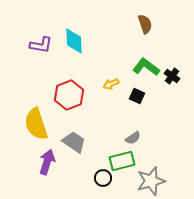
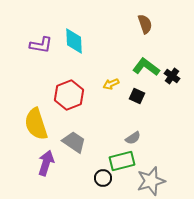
purple arrow: moved 1 px left, 1 px down
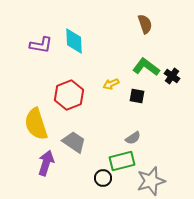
black square: rotated 14 degrees counterclockwise
